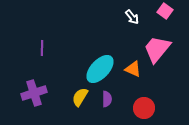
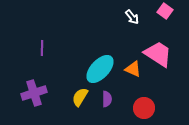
pink trapezoid: moved 1 px right, 5 px down; rotated 84 degrees clockwise
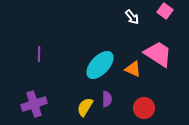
purple line: moved 3 px left, 6 px down
cyan ellipse: moved 4 px up
purple cross: moved 11 px down
yellow semicircle: moved 5 px right, 10 px down
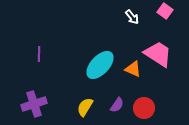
purple semicircle: moved 10 px right, 6 px down; rotated 35 degrees clockwise
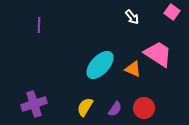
pink square: moved 7 px right, 1 px down
purple line: moved 29 px up
purple semicircle: moved 2 px left, 4 px down
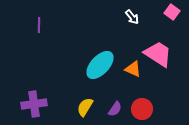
purple cross: rotated 10 degrees clockwise
red circle: moved 2 px left, 1 px down
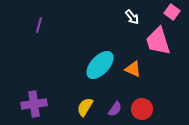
purple line: rotated 14 degrees clockwise
pink trapezoid: moved 13 px up; rotated 140 degrees counterclockwise
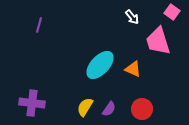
purple cross: moved 2 px left, 1 px up; rotated 15 degrees clockwise
purple semicircle: moved 6 px left
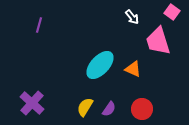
purple cross: rotated 35 degrees clockwise
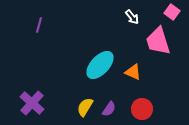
orange triangle: moved 3 px down
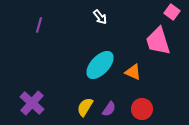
white arrow: moved 32 px left
